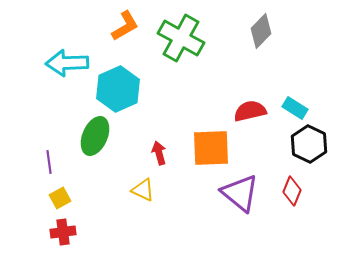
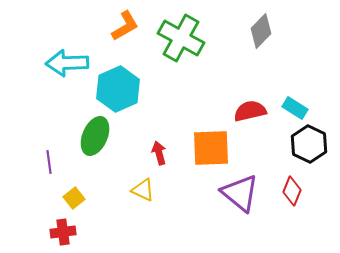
yellow square: moved 14 px right; rotated 10 degrees counterclockwise
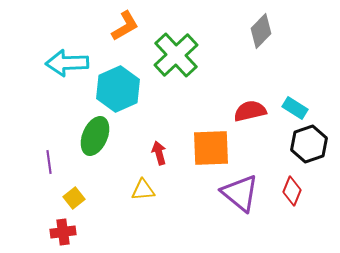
green cross: moved 5 px left, 17 px down; rotated 18 degrees clockwise
black hexagon: rotated 15 degrees clockwise
yellow triangle: rotated 30 degrees counterclockwise
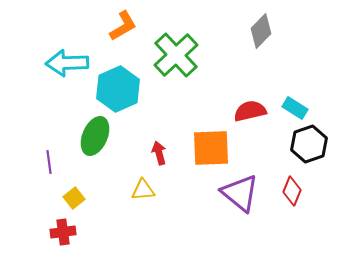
orange L-shape: moved 2 px left
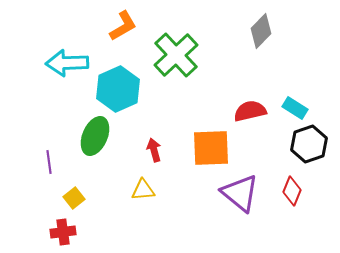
red arrow: moved 5 px left, 3 px up
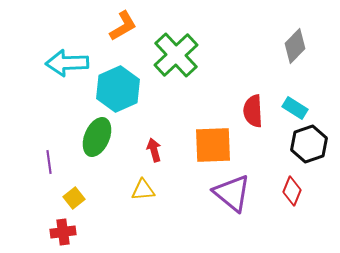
gray diamond: moved 34 px right, 15 px down
red semicircle: moved 3 px right; rotated 80 degrees counterclockwise
green ellipse: moved 2 px right, 1 px down
orange square: moved 2 px right, 3 px up
purple triangle: moved 8 px left
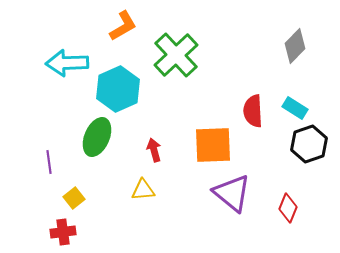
red diamond: moved 4 px left, 17 px down
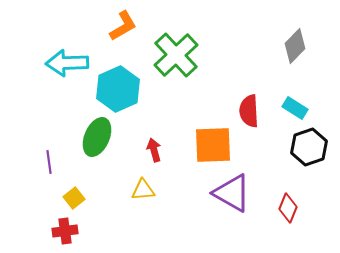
red semicircle: moved 4 px left
black hexagon: moved 3 px down
purple triangle: rotated 9 degrees counterclockwise
red cross: moved 2 px right, 1 px up
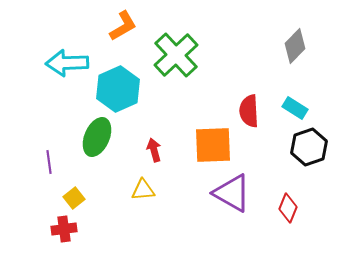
red cross: moved 1 px left, 2 px up
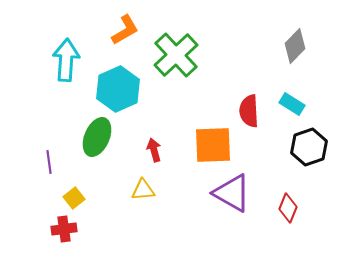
orange L-shape: moved 2 px right, 4 px down
cyan arrow: moved 1 px left, 3 px up; rotated 96 degrees clockwise
cyan rectangle: moved 3 px left, 4 px up
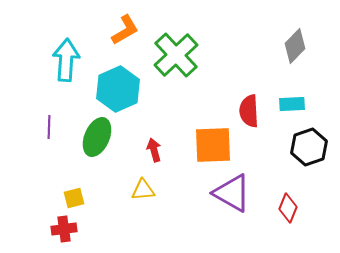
cyan rectangle: rotated 35 degrees counterclockwise
purple line: moved 35 px up; rotated 10 degrees clockwise
yellow square: rotated 25 degrees clockwise
